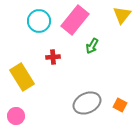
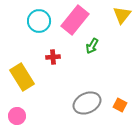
pink circle: moved 1 px right
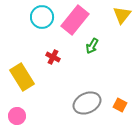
cyan circle: moved 3 px right, 4 px up
red cross: rotated 32 degrees clockwise
